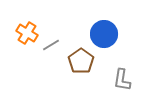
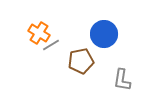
orange cross: moved 12 px right
brown pentagon: rotated 25 degrees clockwise
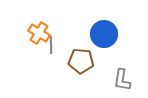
gray line: rotated 60 degrees counterclockwise
brown pentagon: rotated 15 degrees clockwise
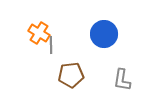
brown pentagon: moved 10 px left, 14 px down; rotated 10 degrees counterclockwise
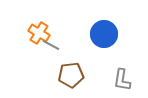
gray line: rotated 60 degrees counterclockwise
